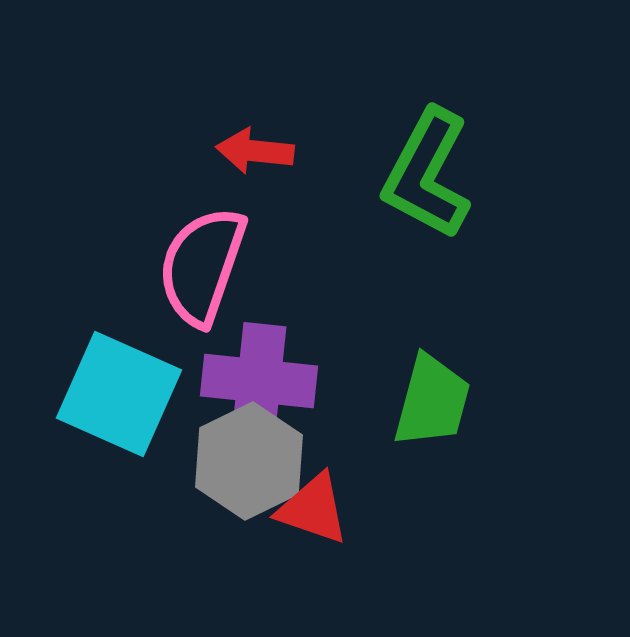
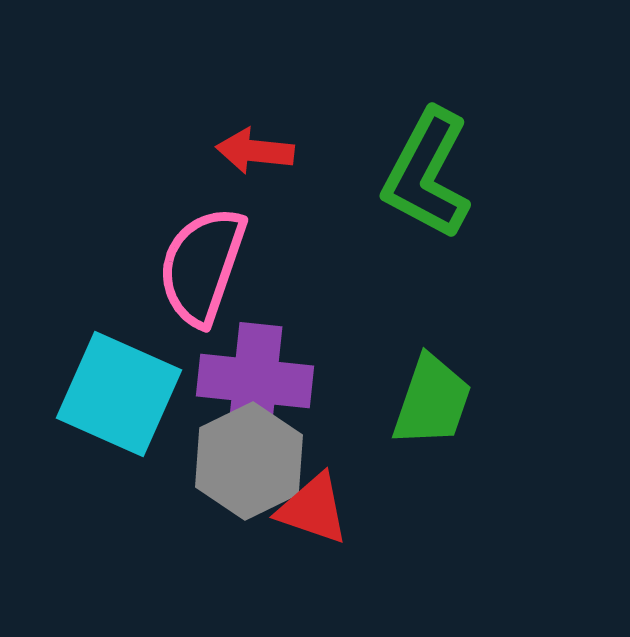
purple cross: moved 4 px left
green trapezoid: rotated 4 degrees clockwise
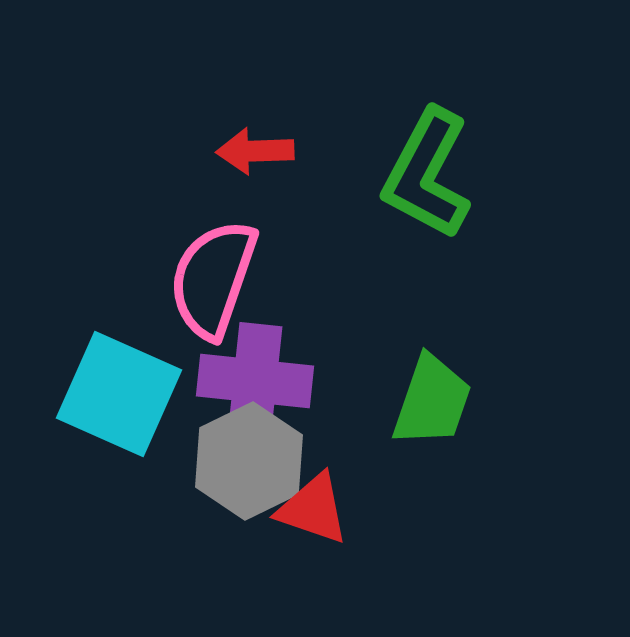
red arrow: rotated 8 degrees counterclockwise
pink semicircle: moved 11 px right, 13 px down
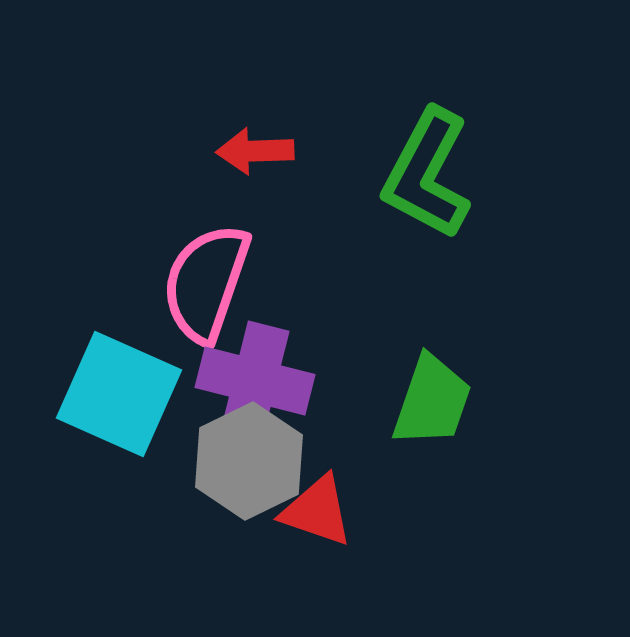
pink semicircle: moved 7 px left, 4 px down
purple cross: rotated 8 degrees clockwise
red triangle: moved 4 px right, 2 px down
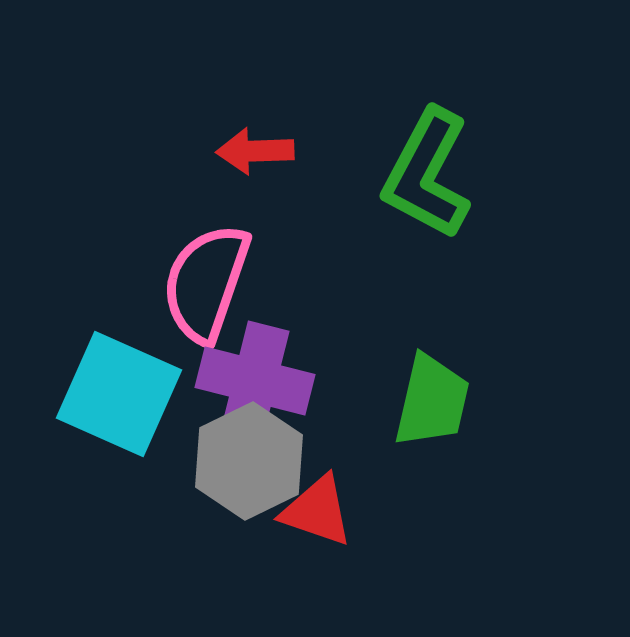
green trapezoid: rotated 6 degrees counterclockwise
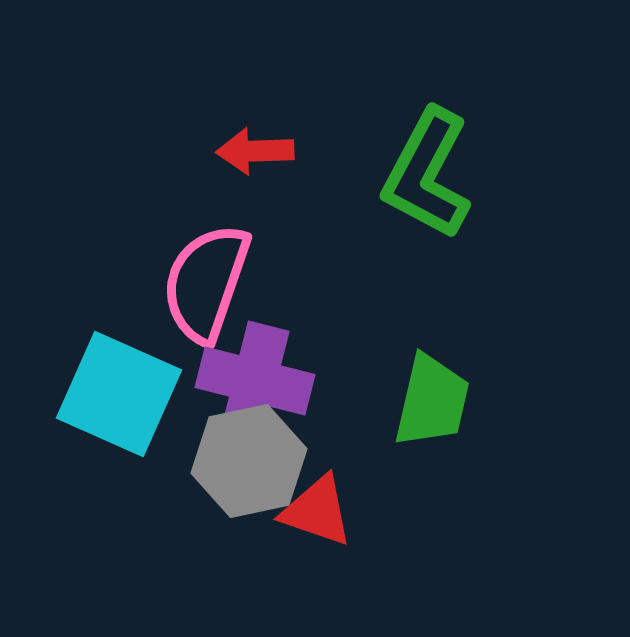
gray hexagon: rotated 14 degrees clockwise
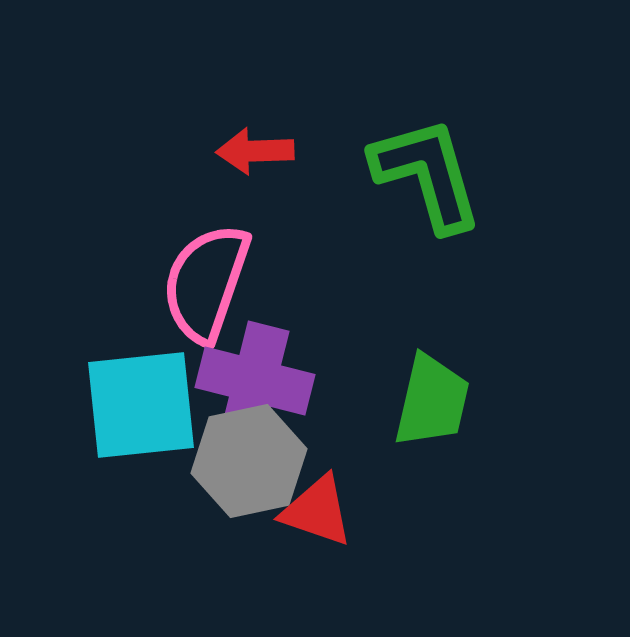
green L-shape: rotated 136 degrees clockwise
cyan square: moved 22 px right, 11 px down; rotated 30 degrees counterclockwise
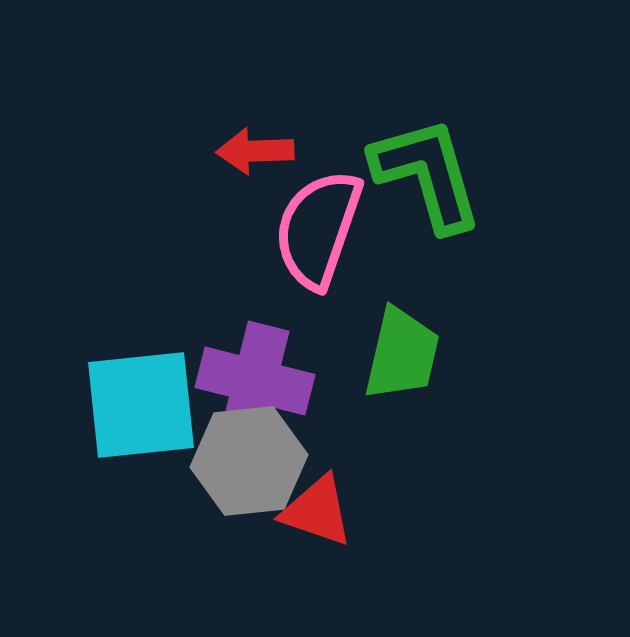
pink semicircle: moved 112 px right, 54 px up
green trapezoid: moved 30 px left, 47 px up
gray hexagon: rotated 6 degrees clockwise
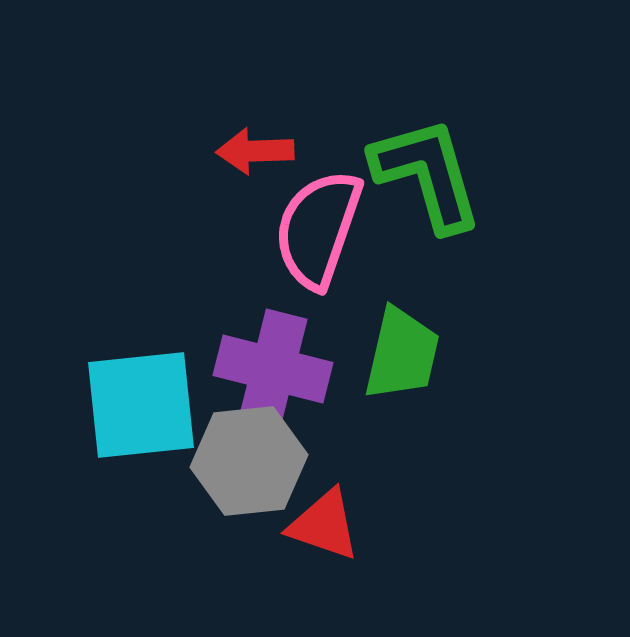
purple cross: moved 18 px right, 12 px up
red triangle: moved 7 px right, 14 px down
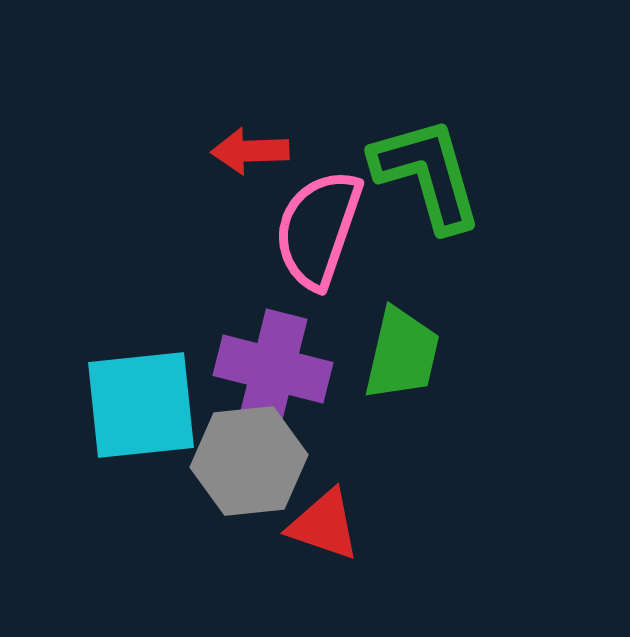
red arrow: moved 5 px left
